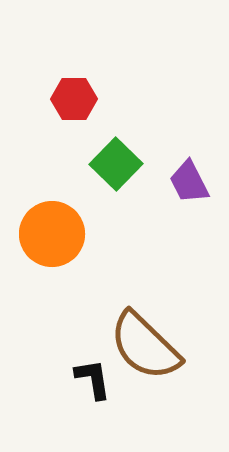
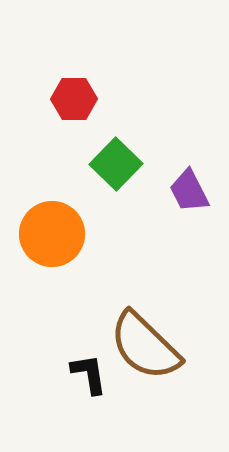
purple trapezoid: moved 9 px down
black L-shape: moved 4 px left, 5 px up
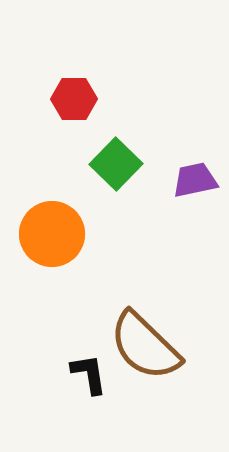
purple trapezoid: moved 6 px right, 11 px up; rotated 105 degrees clockwise
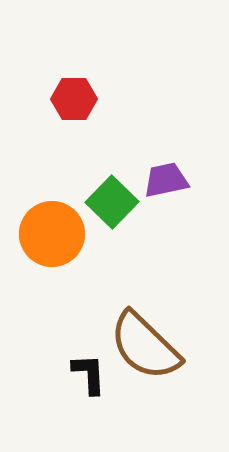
green square: moved 4 px left, 38 px down
purple trapezoid: moved 29 px left
black L-shape: rotated 6 degrees clockwise
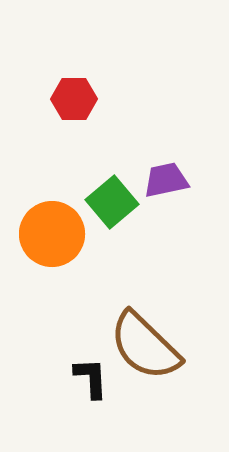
green square: rotated 6 degrees clockwise
black L-shape: moved 2 px right, 4 px down
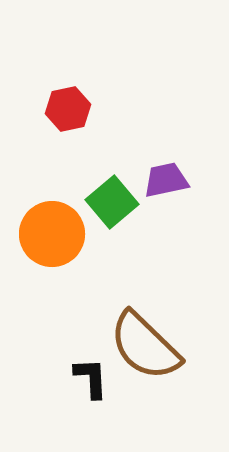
red hexagon: moved 6 px left, 10 px down; rotated 12 degrees counterclockwise
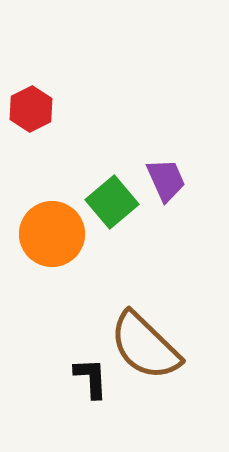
red hexagon: moved 37 px left; rotated 15 degrees counterclockwise
purple trapezoid: rotated 78 degrees clockwise
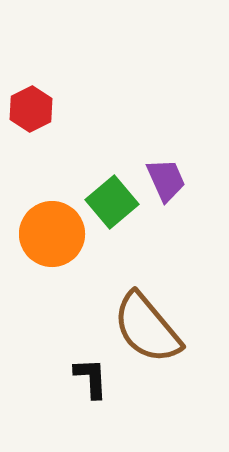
brown semicircle: moved 2 px right, 18 px up; rotated 6 degrees clockwise
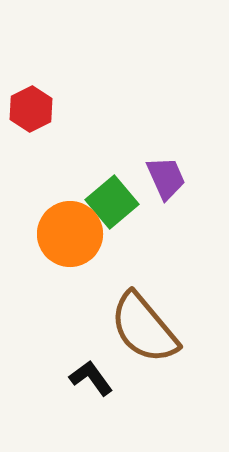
purple trapezoid: moved 2 px up
orange circle: moved 18 px right
brown semicircle: moved 3 px left
black L-shape: rotated 33 degrees counterclockwise
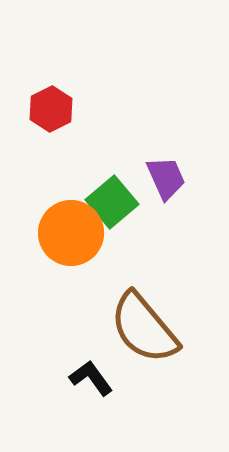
red hexagon: moved 20 px right
orange circle: moved 1 px right, 1 px up
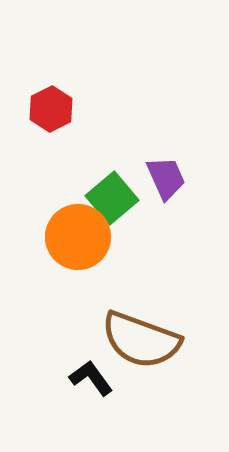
green square: moved 4 px up
orange circle: moved 7 px right, 4 px down
brown semicircle: moved 3 px left, 12 px down; rotated 30 degrees counterclockwise
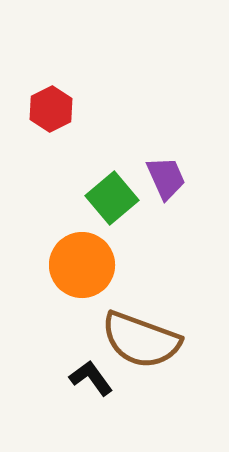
orange circle: moved 4 px right, 28 px down
